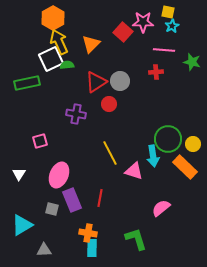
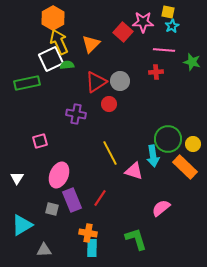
white triangle: moved 2 px left, 4 px down
red line: rotated 24 degrees clockwise
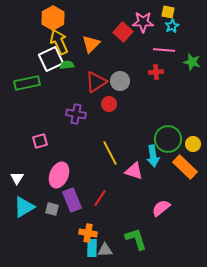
cyan triangle: moved 2 px right, 18 px up
gray triangle: moved 61 px right
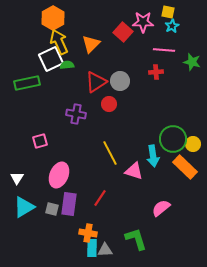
green circle: moved 5 px right
purple rectangle: moved 3 px left, 4 px down; rotated 30 degrees clockwise
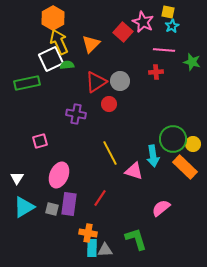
pink star: rotated 25 degrees clockwise
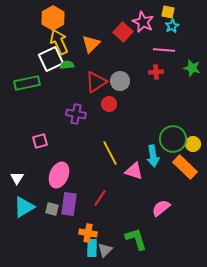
green star: moved 6 px down
gray triangle: rotated 42 degrees counterclockwise
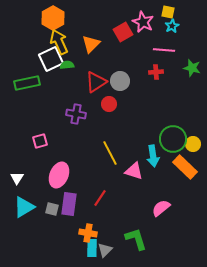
red square: rotated 18 degrees clockwise
